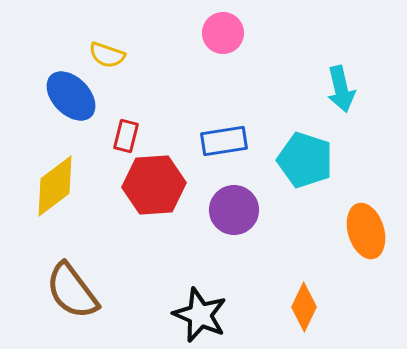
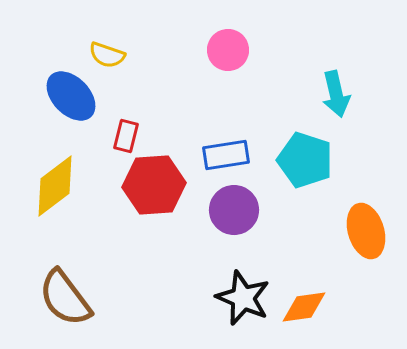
pink circle: moved 5 px right, 17 px down
cyan arrow: moved 5 px left, 5 px down
blue rectangle: moved 2 px right, 14 px down
brown semicircle: moved 7 px left, 7 px down
orange diamond: rotated 57 degrees clockwise
black star: moved 43 px right, 17 px up
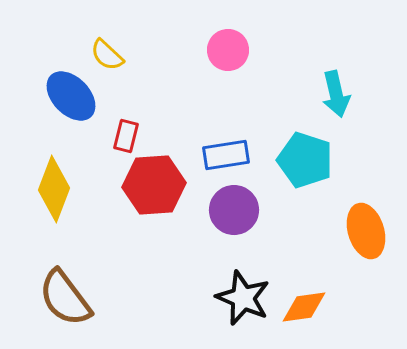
yellow semicircle: rotated 24 degrees clockwise
yellow diamond: moved 1 px left, 3 px down; rotated 32 degrees counterclockwise
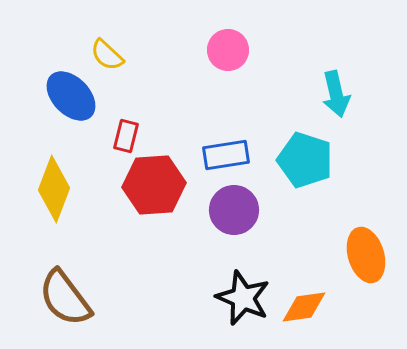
orange ellipse: moved 24 px down
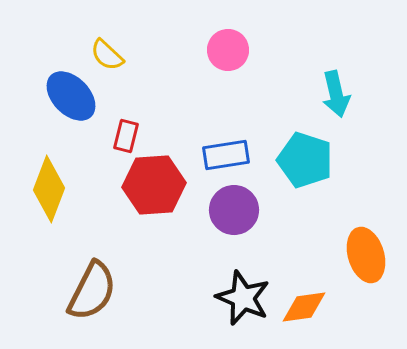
yellow diamond: moved 5 px left
brown semicircle: moved 27 px right, 7 px up; rotated 116 degrees counterclockwise
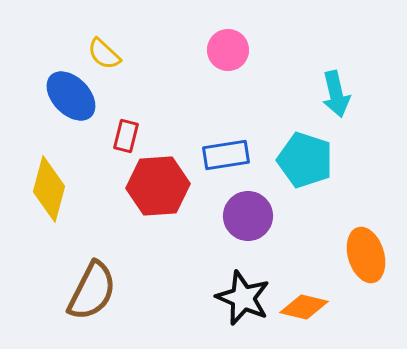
yellow semicircle: moved 3 px left, 1 px up
red hexagon: moved 4 px right, 1 px down
yellow diamond: rotated 6 degrees counterclockwise
purple circle: moved 14 px right, 6 px down
orange diamond: rotated 21 degrees clockwise
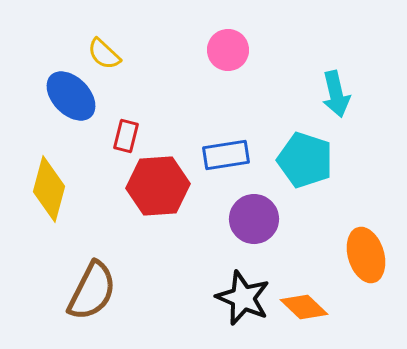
purple circle: moved 6 px right, 3 px down
orange diamond: rotated 30 degrees clockwise
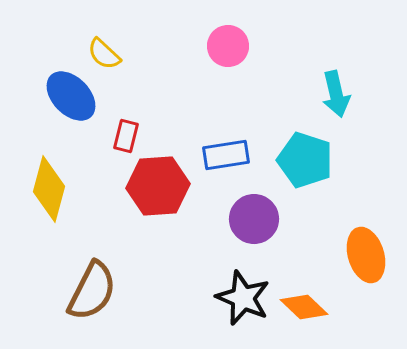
pink circle: moved 4 px up
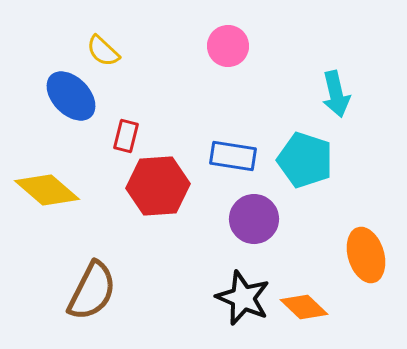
yellow semicircle: moved 1 px left, 3 px up
blue rectangle: moved 7 px right, 1 px down; rotated 18 degrees clockwise
yellow diamond: moved 2 px left, 1 px down; rotated 64 degrees counterclockwise
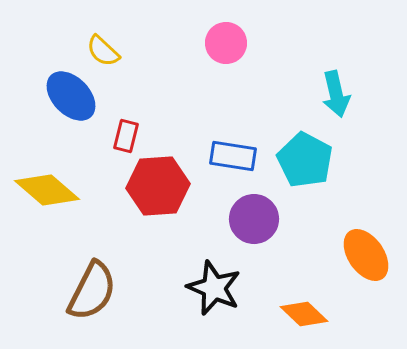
pink circle: moved 2 px left, 3 px up
cyan pentagon: rotated 10 degrees clockwise
orange ellipse: rotated 18 degrees counterclockwise
black star: moved 29 px left, 10 px up
orange diamond: moved 7 px down
